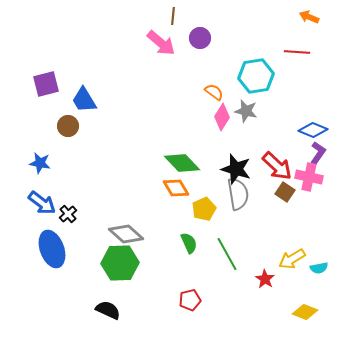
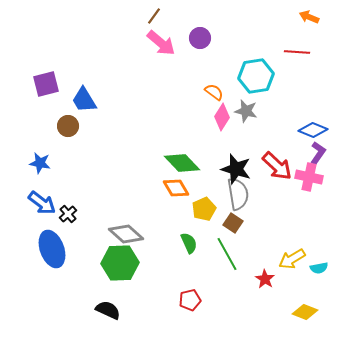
brown line: moved 19 px left; rotated 30 degrees clockwise
brown square: moved 52 px left, 31 px down
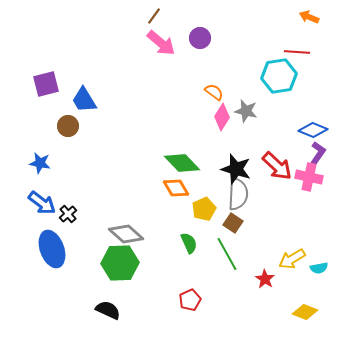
cyan hexagon: moved 23 px right
gray semicircle: rotated 12 degrees clockwise
red pentagon: rotated 10 degrees counterclockwise
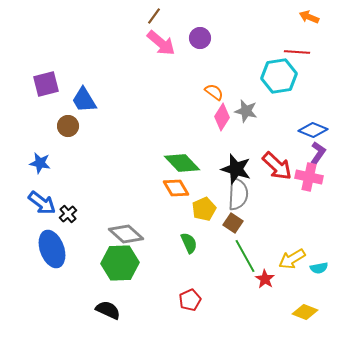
green line: moved 18 px right, 2 px down
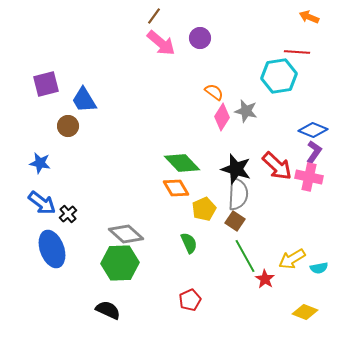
purple L-shape: moved 4 px left, 1 px up
brown square: moved 2 px right, 2 px up
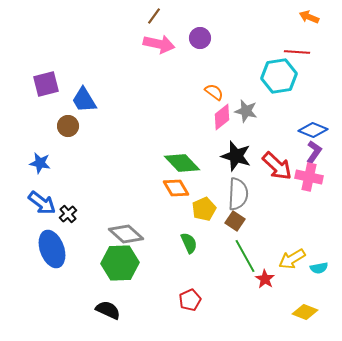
pink arrow: moved 2 px left, 1 px down; rotated 28 degrees counterclockwise
pink diamond: rotated 20 degrees clockwise
black star: moved 13 px up
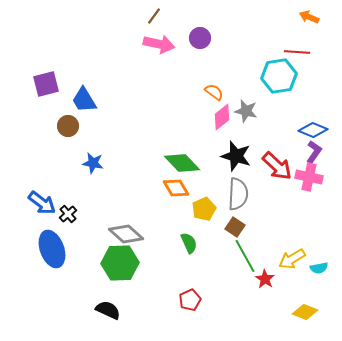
blue star: moved 53 px right
brown square: moved 6 px down
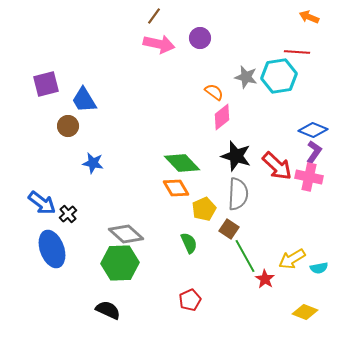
gray star: moved 34 px up
brown square: moved 6 px left, 2 px down
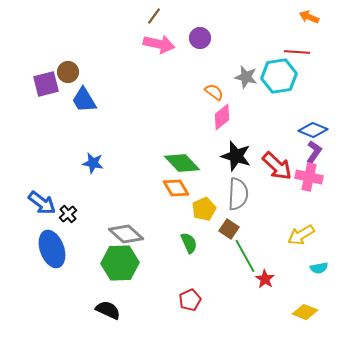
brown circle: moved 54 px up
yellow arrow: moved 9 px right, 24 px up
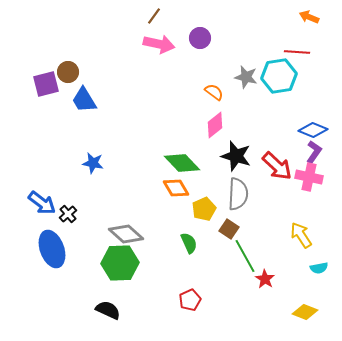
pink diamond: moved 7 px left, 8 px down
yellow arrow: rotated 88 degrees clockwise
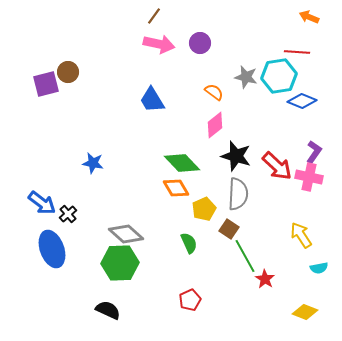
purple circle: moved 5 px down
blue trapezoid: moved 68 px right
blue diamond: moved 11 px left, 29 px up
